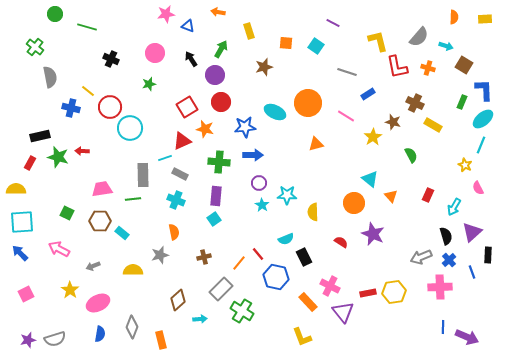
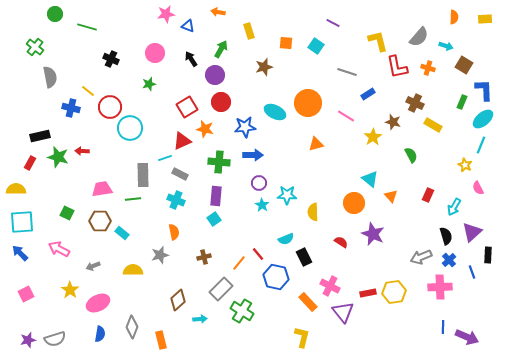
yellow L-shape at (302, 337): rotated 145 degrees counterclockwise
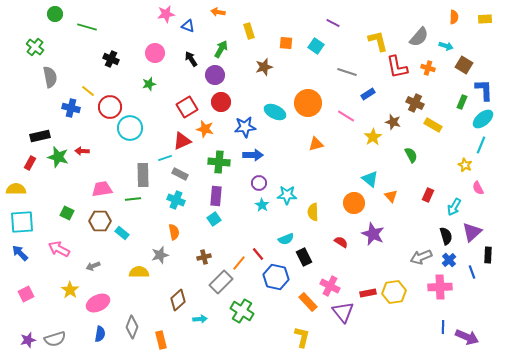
yellow semicircle at (133, 270): moved 6 px right, 2 px down
gray rectangle at (221, 289): moved 7 px up
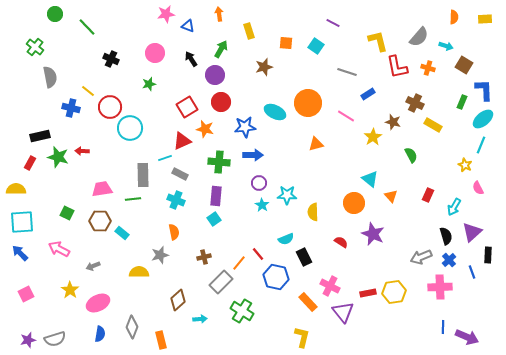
orange arrow at (218, 12): moved 1 px right, 2 px down; rotated 72 degrees clockwise
green line at (87, 27): rotated 30 degrees clockwise
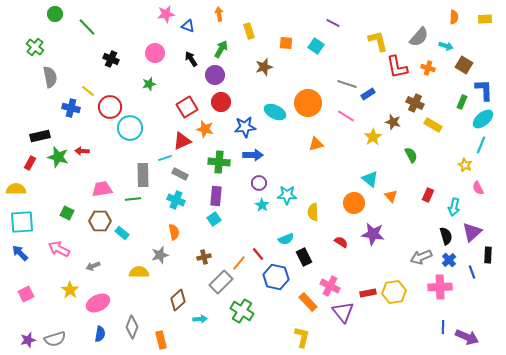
gray line at (347, 72): moved 12 px down
cyan arrow at (454, 207): rotated 18 degrees counterclockwise
purple star at (373, 234): rotated 15 degrees counterclockwise
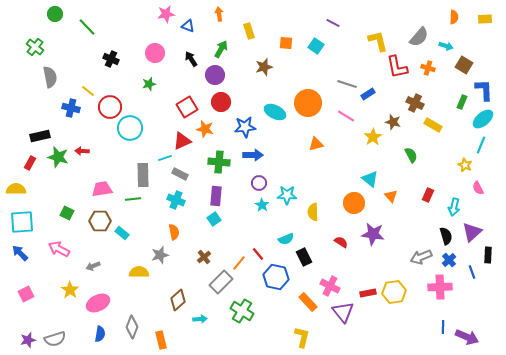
brown cross at (204, 257): rotated 24 degrees counterclockwise
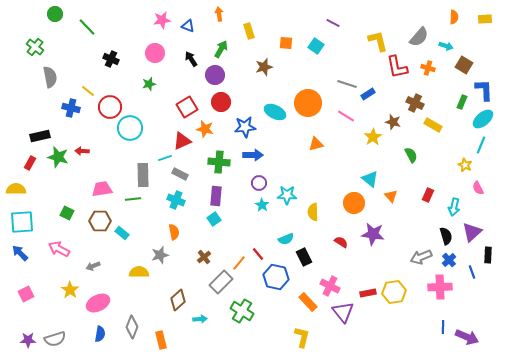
pink star at (166, 14): moved 4 px left, 6 px down
purple star at (28, 340): rotated 14 degrees clockwise
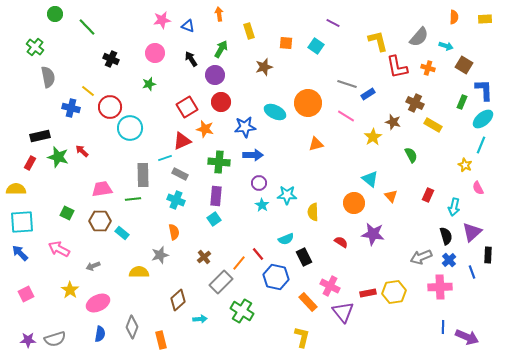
gray semicircle at (50, 77): moved 2 px left
red arrow at (82, 151): rotated 40 degrees clockwise
